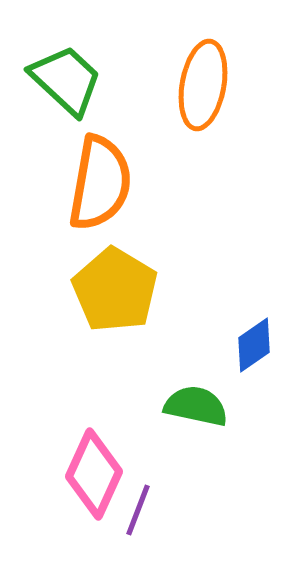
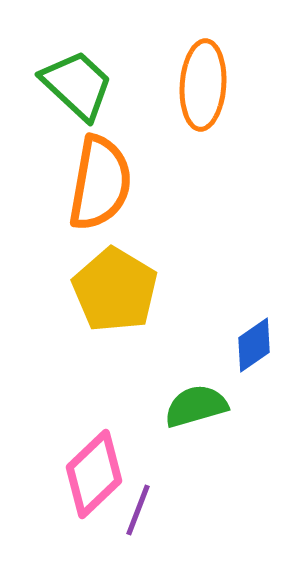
green trapezoid: moved 11 px right, 5 px down
orange ellipse: rotated 6 degrees counterclockwise
green semicircle: rotated 28 degrees counterclockwise
pink diamond: rotated 22 degrees clockwise
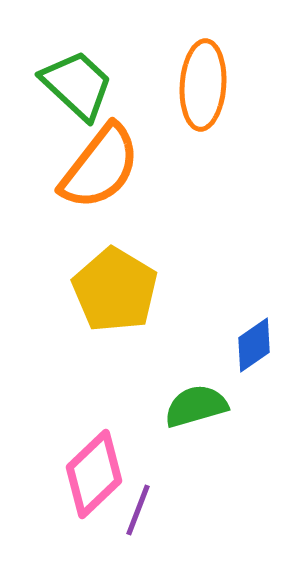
orange semicircle: moved 16 px up; rotated 28 degrees clockwise
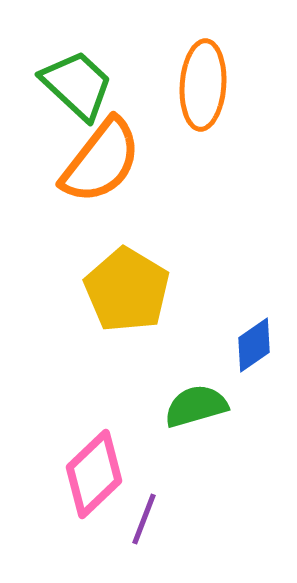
orange semicircle: moved 1 px right, 6 px up
yellow pentagon: moved 12 px right
purple line: moved 6 px right, 9 px down
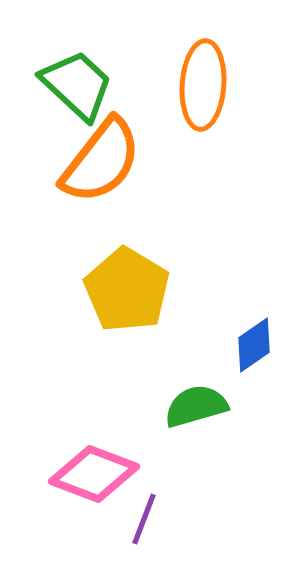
pink diamond: rotated 64 degrees clockwise
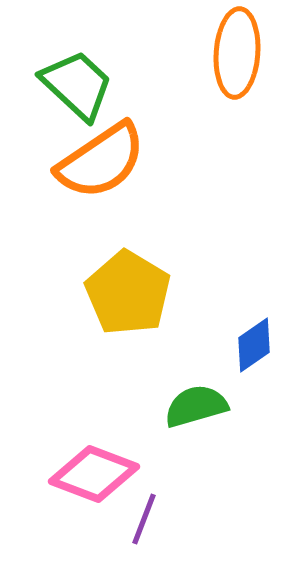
orange ellipse: moved 34 px right, 32 px up
orange semicircle: rotated 18 degrees clockwise
yellow pentagon: moved 1 px right, 3 px down
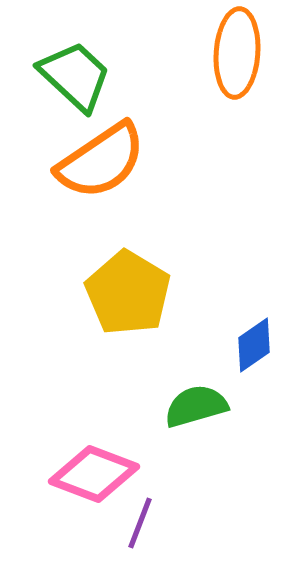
green trapezoid: moved 2 px left, 9 px up
purple line: moved 4 px left, 4 px down
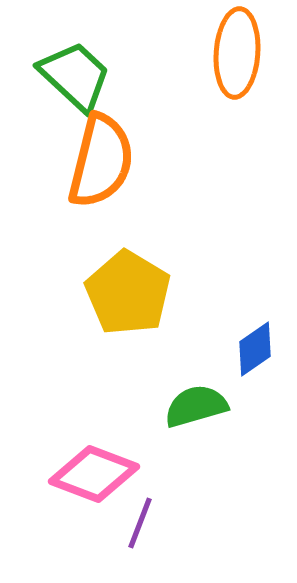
orange semicircle: rotated 42 degrees counterclockwise
blue diamond: moved 1 px right, 4 px down
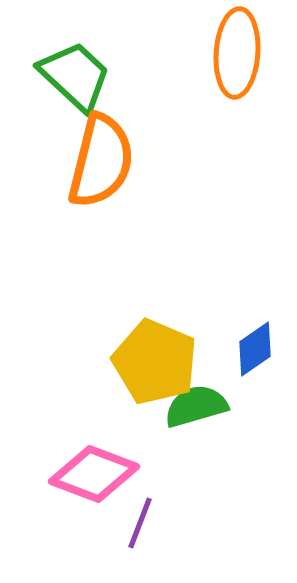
yellow pentagon: moved 27 px right, 69 px down; rotated 8 degrees counterclockwise
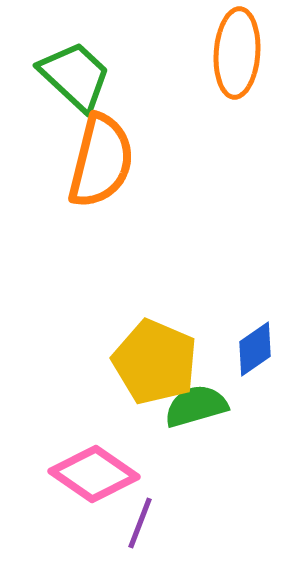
pink diamond: rotated 14 degrees clockwise
